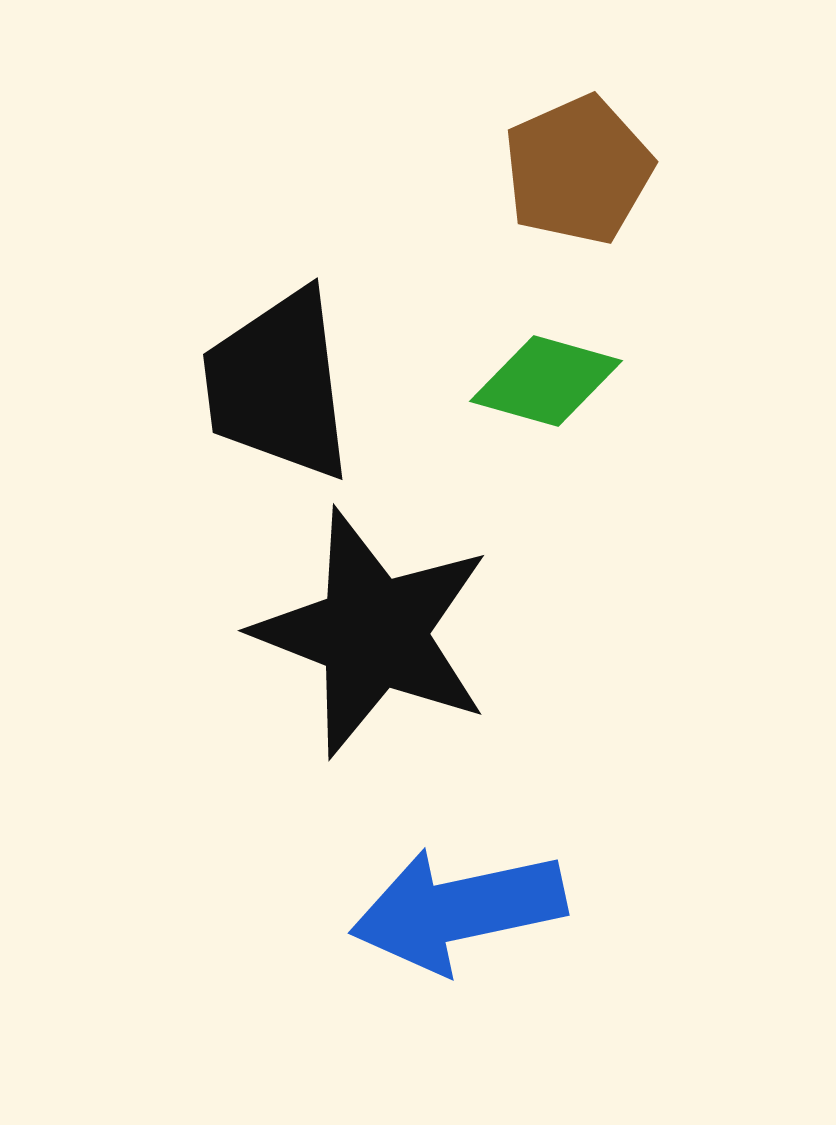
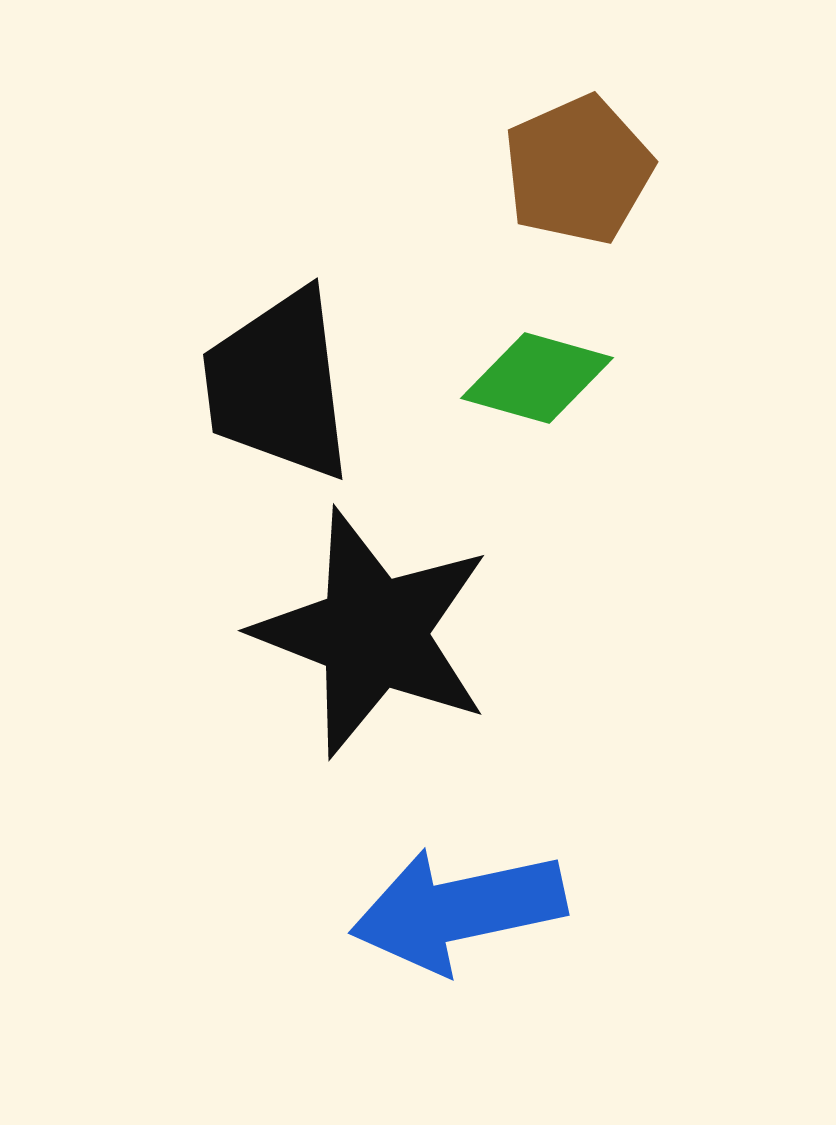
green diamond: moved 9 px left, 3 px up
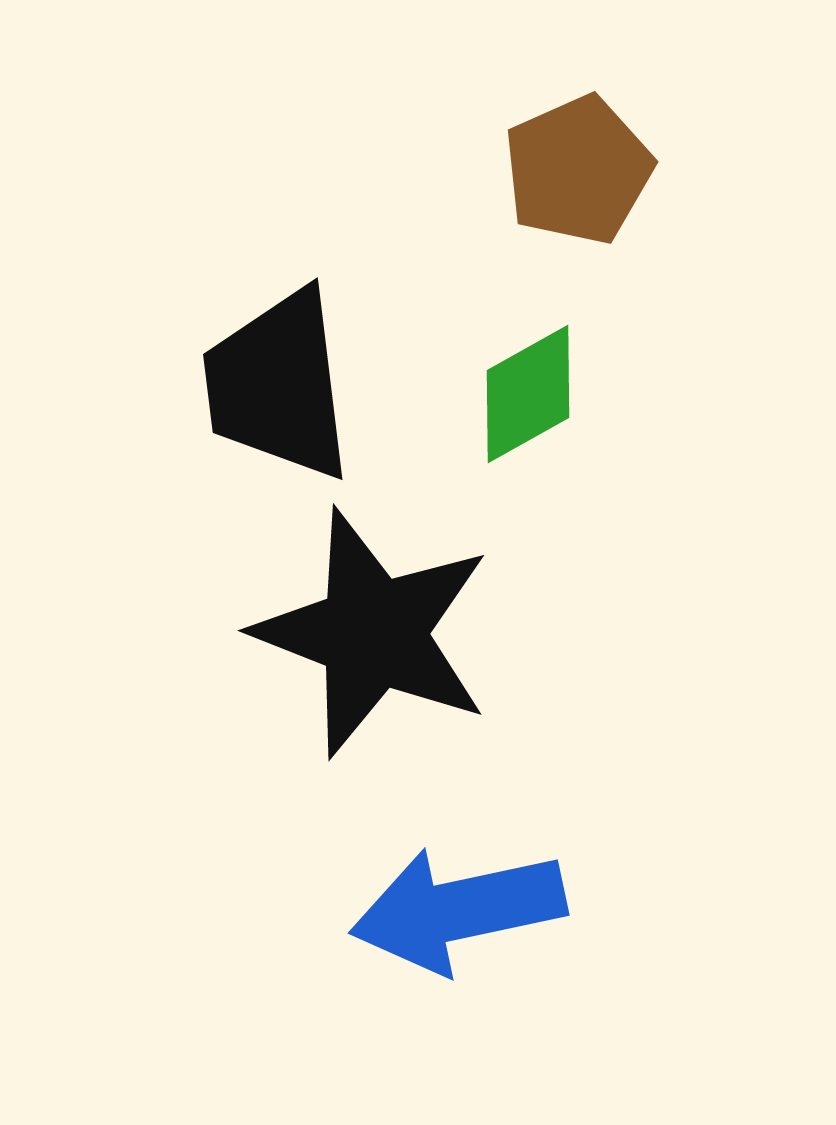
green diamond: moved 9 px left, 16 px down; rotated 45 degrees counterclockwise
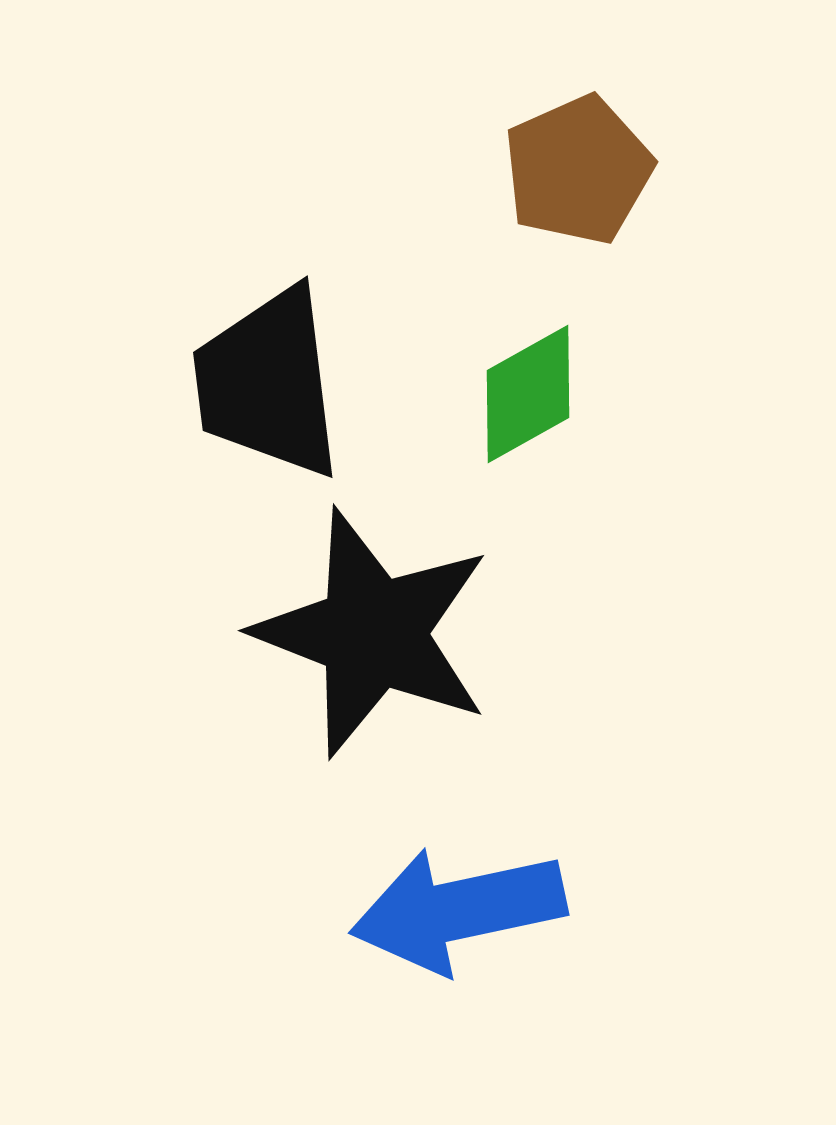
black trapezoid: moved 10 px left, 2 px up
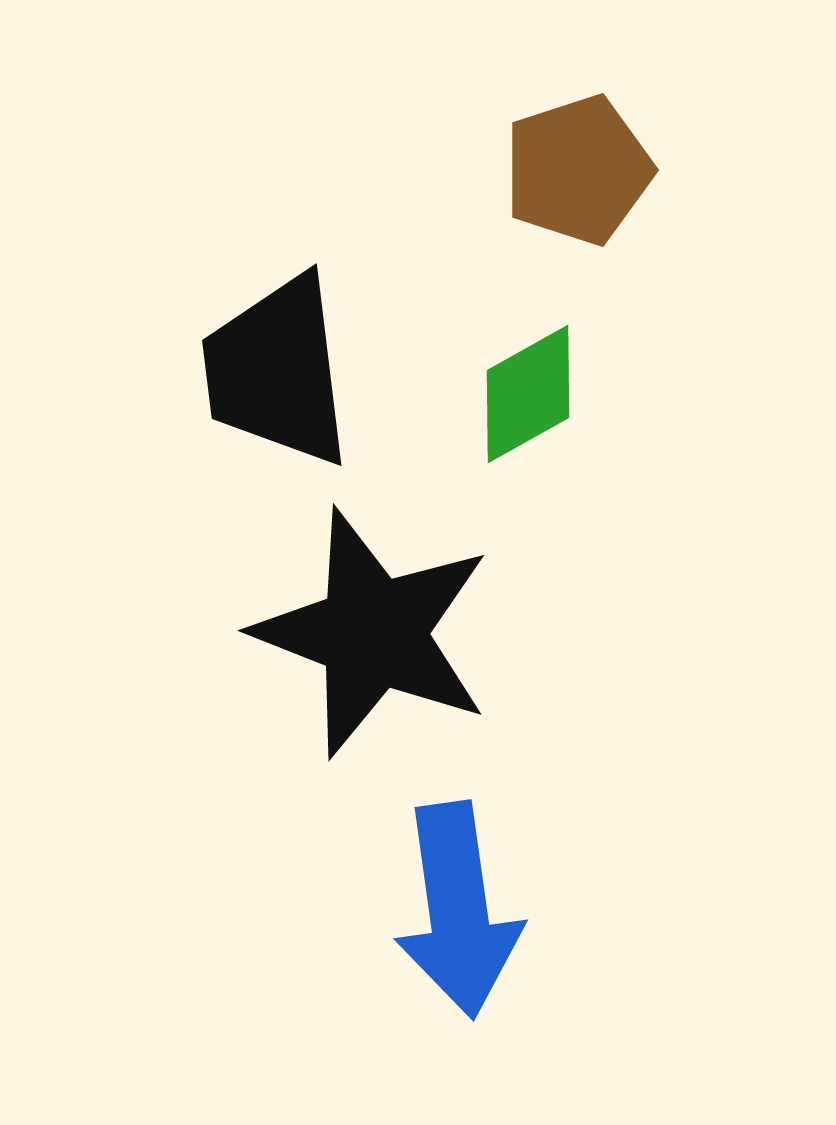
brown pentagon: rotated 6 degrees clockwise
black trapezoid: moved 9 px right, 12 px up
blue arrow: rotated 86 degrees counterclockwise
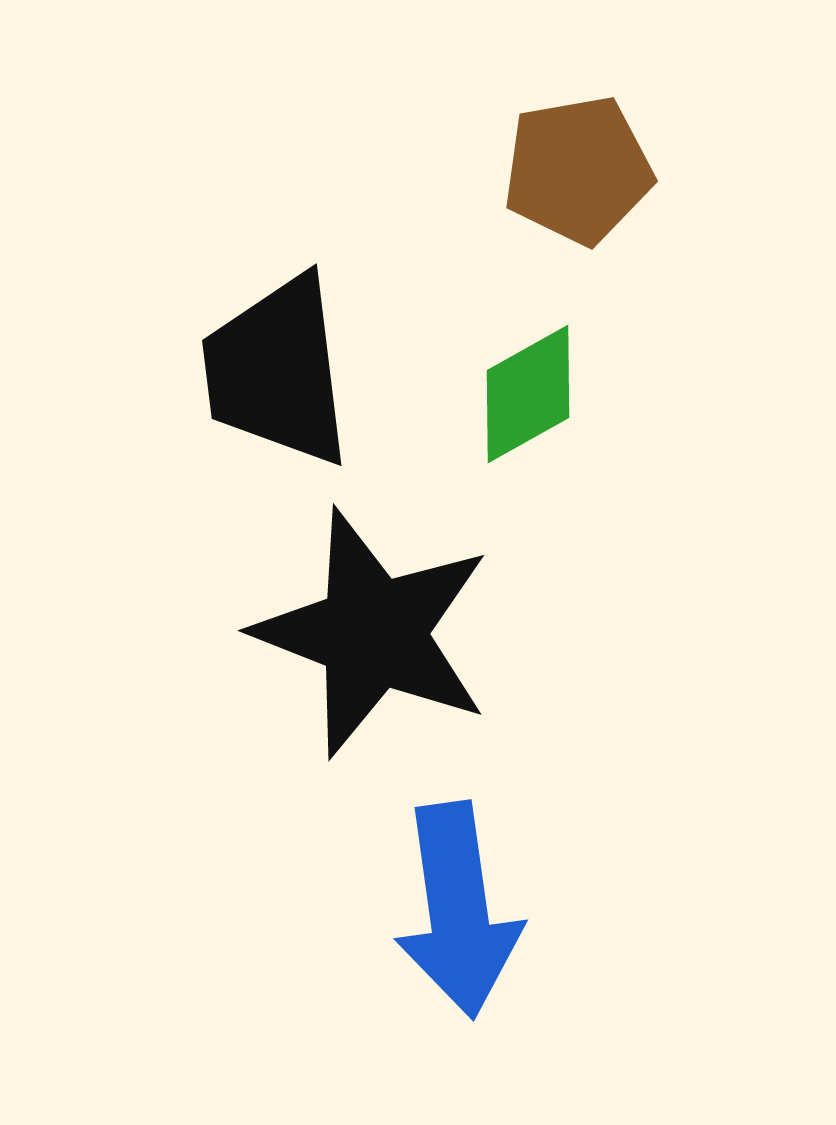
brown pentagon: rotated 8 degrees clockwise
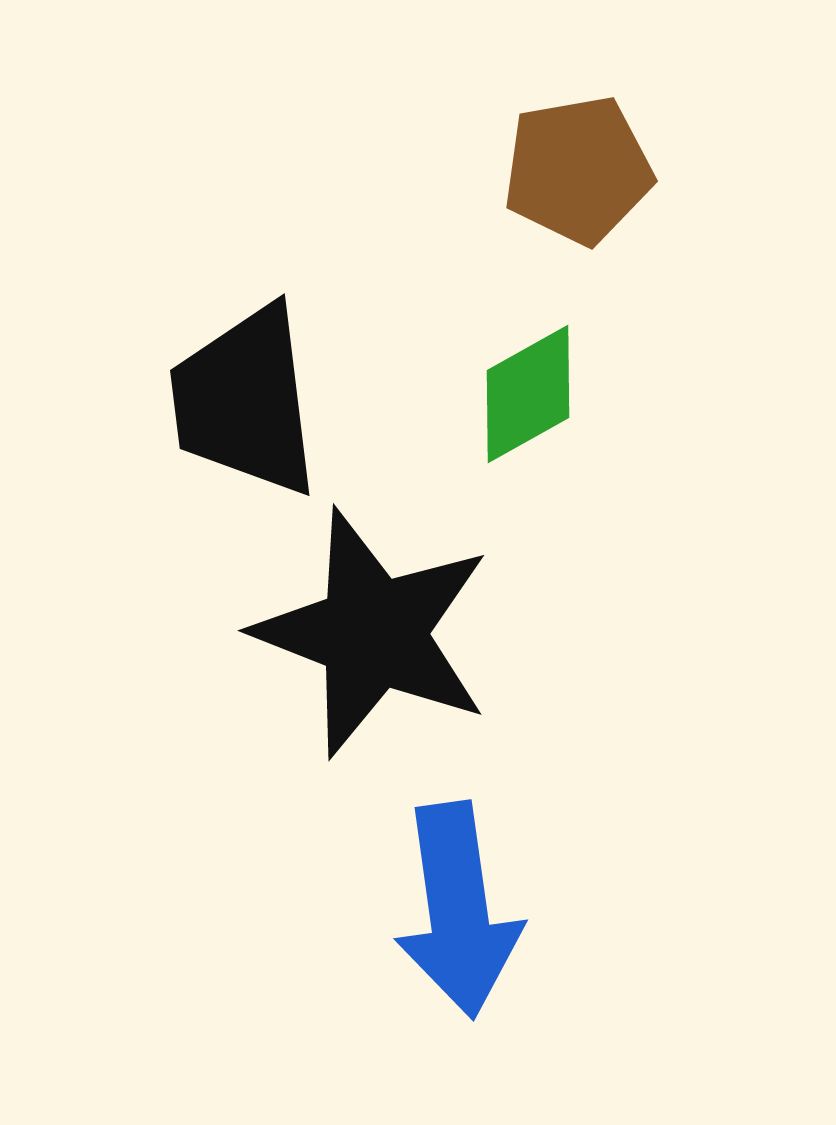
black trapezoid: moved 32 px left, 30 px down
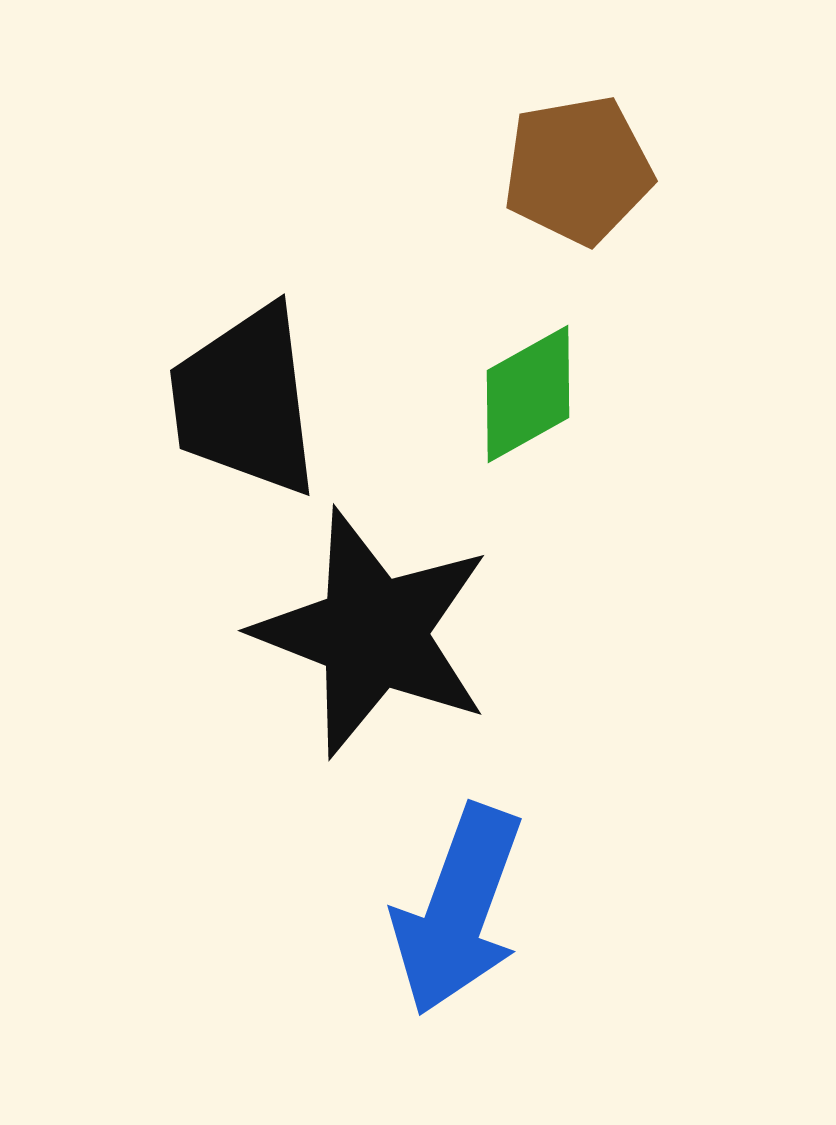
blue arrow: rotated 28 degrees clockwise
